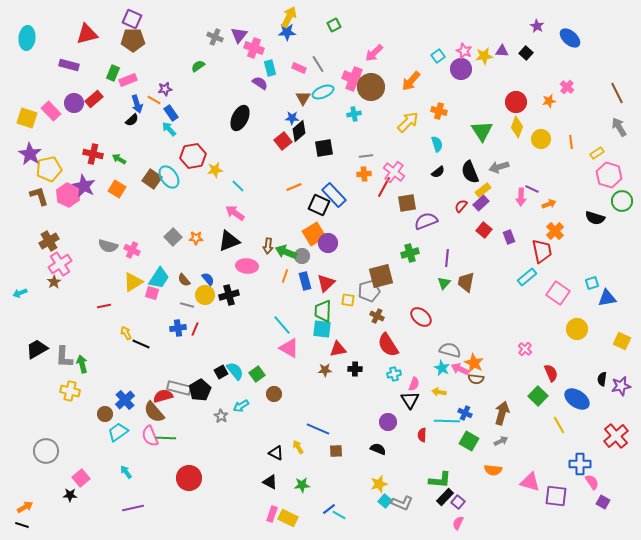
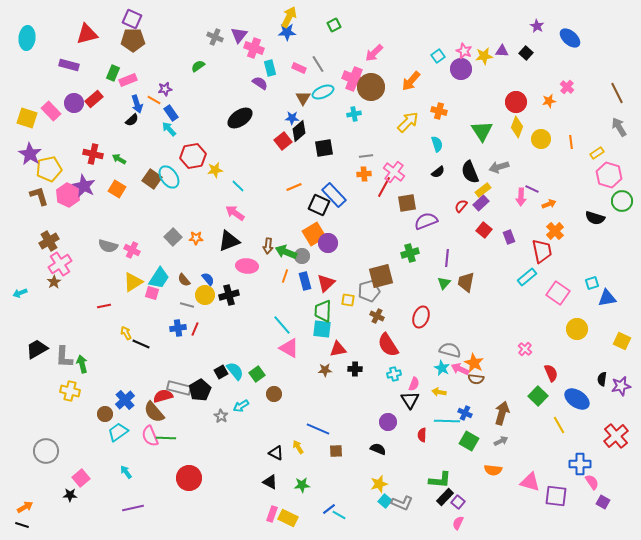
black ellipse at (240, 118): rotated 30 degrees clockwise
red ellipse at (421, 317): rotated 70 degrees clockwise
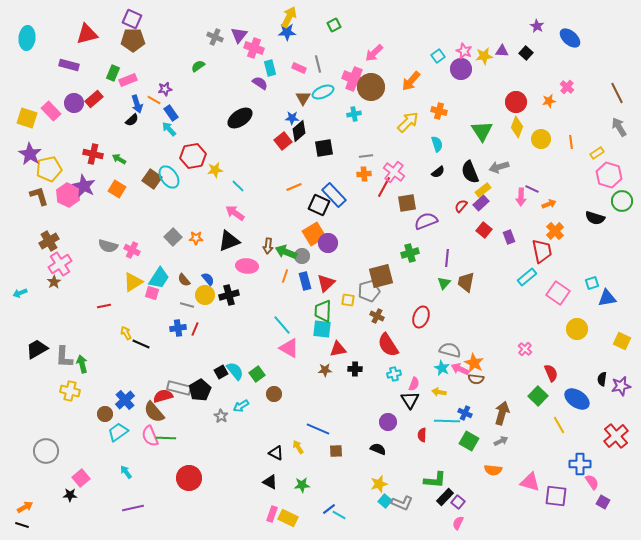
gray line at (318, 64): rotated 18 degrees clockwise
green L-shape at (440, 480): moved 5 px left
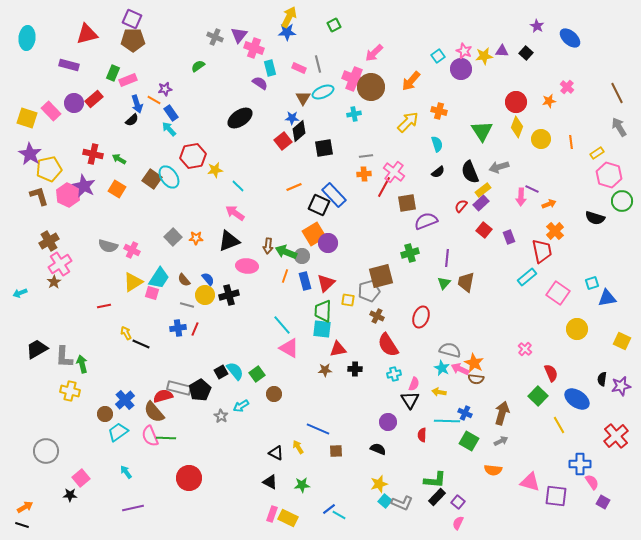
black rectangle at (445, 497): moved 8 px left
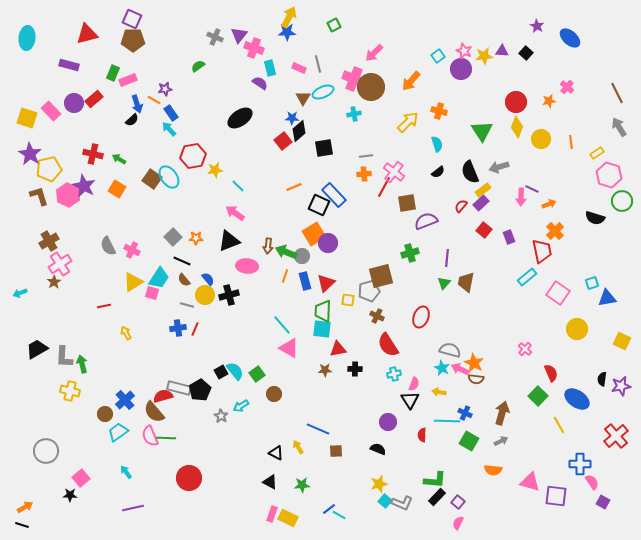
gray semicircle at (108, 246): rotated 48 degrees clockwise
black line at (141, 344): moved 41 px right, 83 px up
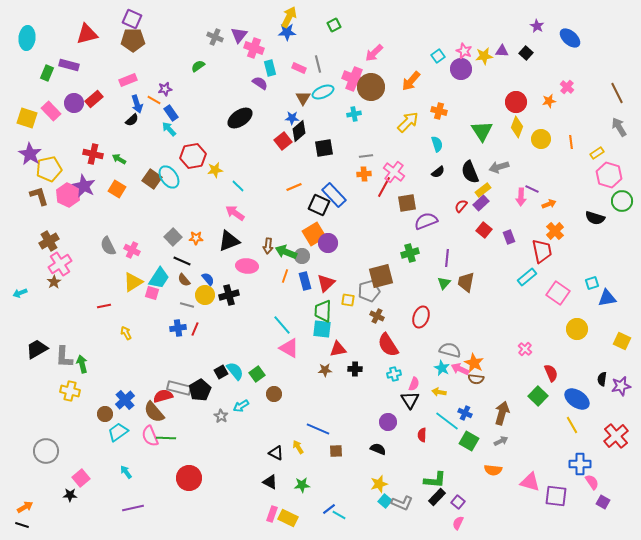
green rectangle at (113, 73): moved 66 px left
cyan line at (447, 421): rotated 35 degrees clockwise
yellow line at (559, 425): moved 13 px right
